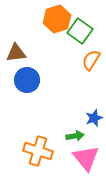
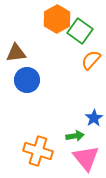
orange hexagon: rotated 12 degrees counterclockwise
orange semicircle: rotated 10 degrees clockwise
blue star: rotated 12 degrees counterclockwise
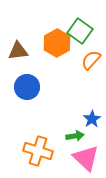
orange hexagon: moved 24 px down
brown triangle: moved 2 px right, 2 px up
blue circle: moved 7 px down
blue star: moved 2 px left, 1 px down
pink triangle: rotated 8 degrees counterclockwise
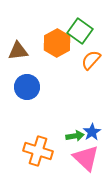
blue star: moved 13 px down
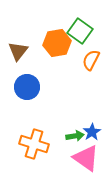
orange hexagon: rotated 20 degrees clockwise
brown triangle: rotated 45 degrees counterclockwise
orange semicircle: rotated 15 degrees counterclockwise
orange cross: moved 4 px left, 7 px up
pink triangle: rotated 8 degrees counterclockwise
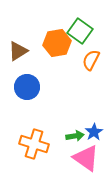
brown triangle: rotated 20 degrees clockwise
blue star: moved 2 px right
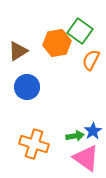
blue star: moved 1 px left, 1 px up
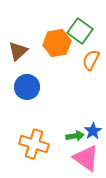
brown triangle: rotated 10 degrees counterclockwise
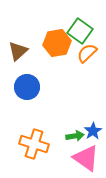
orange semicircle: moved 4 px left, 7 px up; rotated 20 degrees clockwise
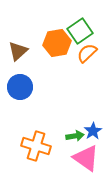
green square: rotated 20 degrees clockwise
blue circle: moved 7 px left
orange cross: moved 2 px right, 2 px down
